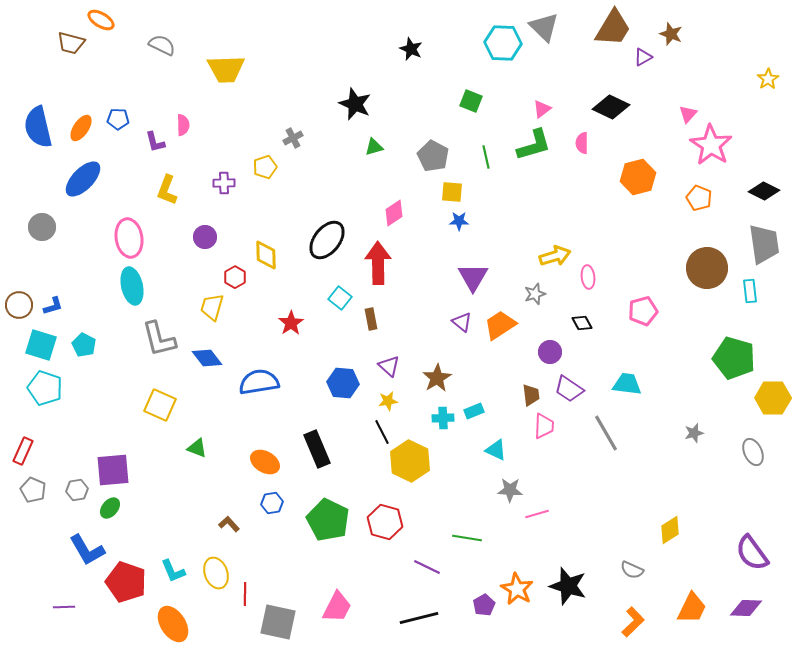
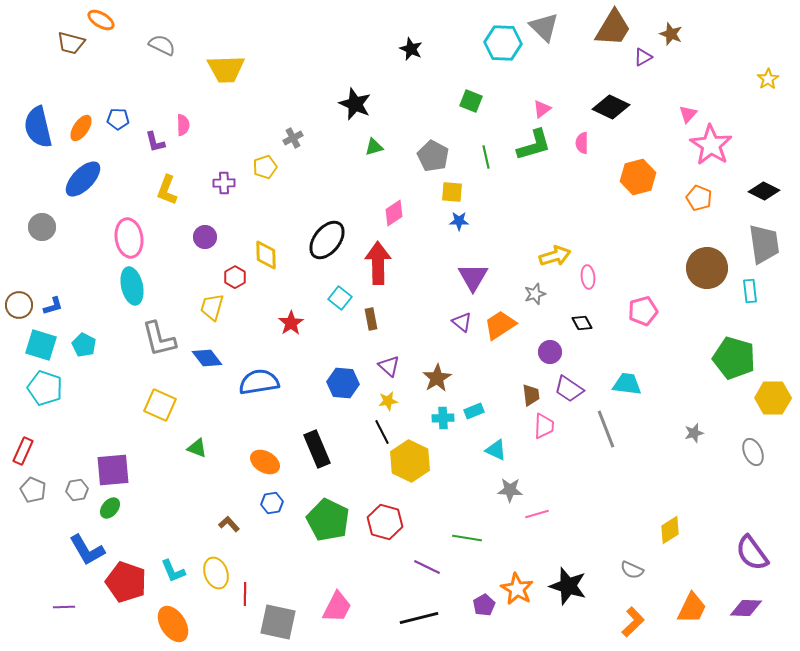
gray line at (606, 433): moved 4 px up; rotated 9 degrees clockwise
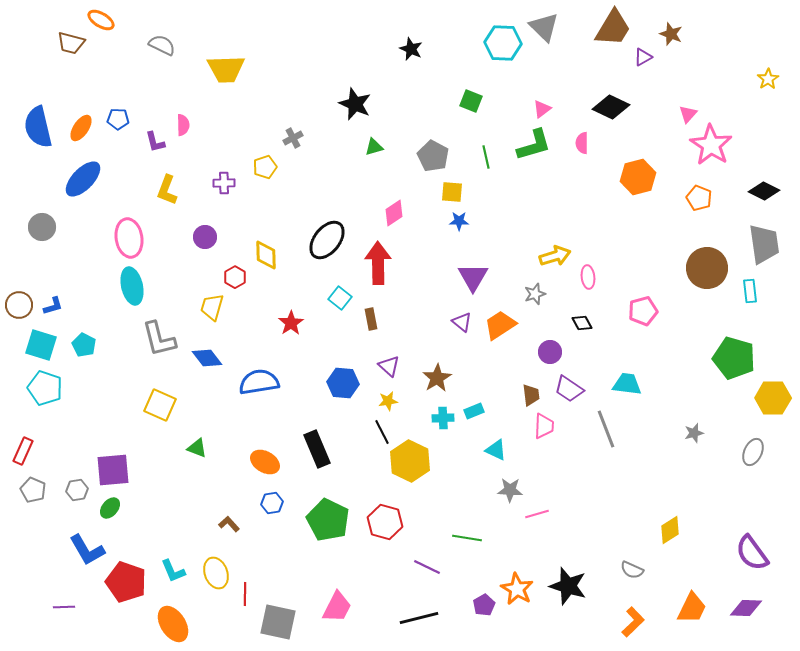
gray ellipse at (753, 452): rotated 48 degrees clockwise
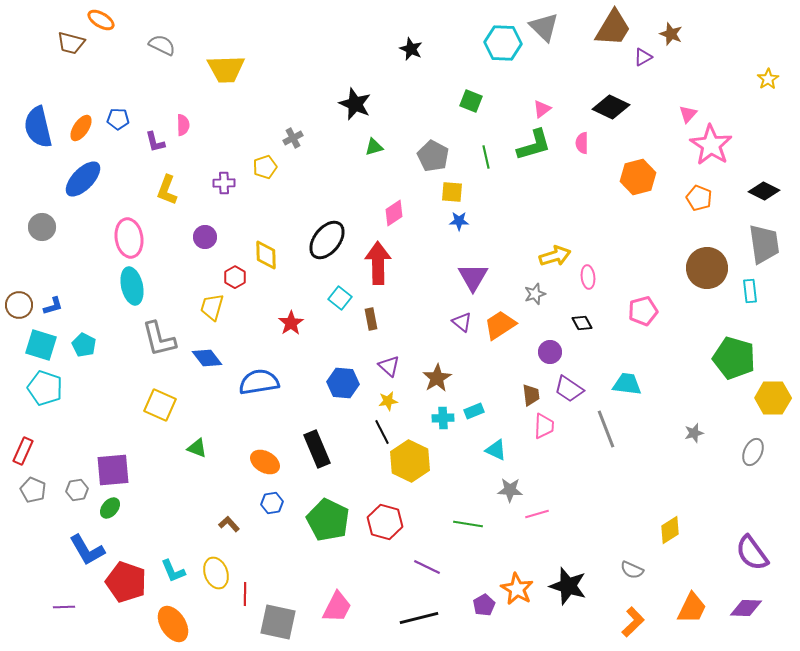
green line at (467, 538): moved 1 px right, 14 px up
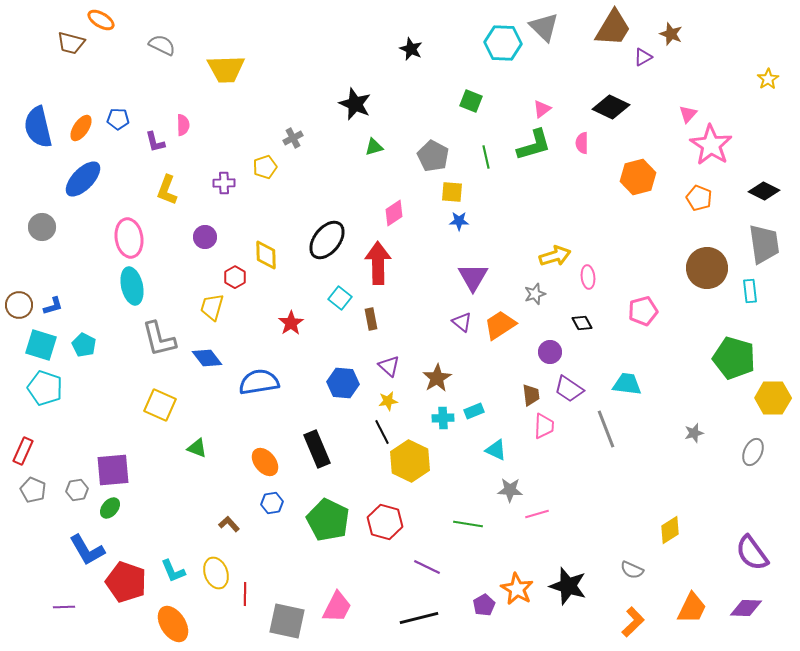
orange ellipse at (265, 462): rotated 20 degrees clockwise
gray square at (278, 622): moved 9 px right, 1 px up
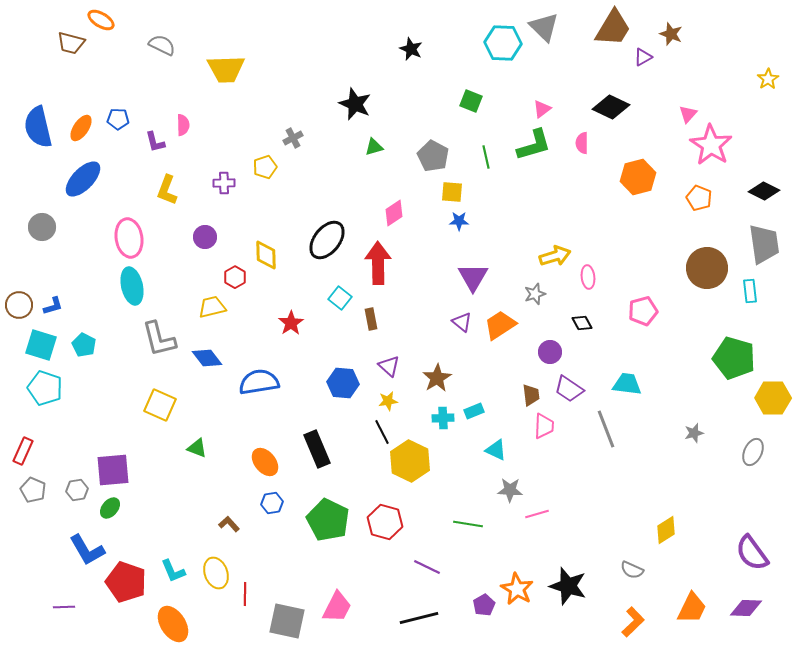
yellow trapezoid at (212, 307): rotated 60 degrees clockwise
yellow diamond at (670, 530): moved 4 px left
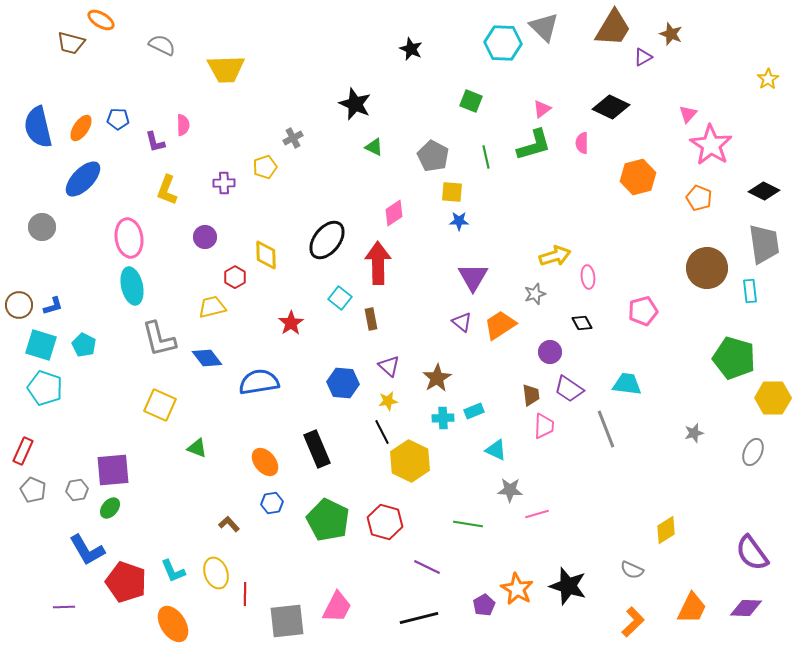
green triangle at (374, 147): rotated 42 degrees clockwise
gray square at (287, 621): rotated 18 degrees counterclockwise
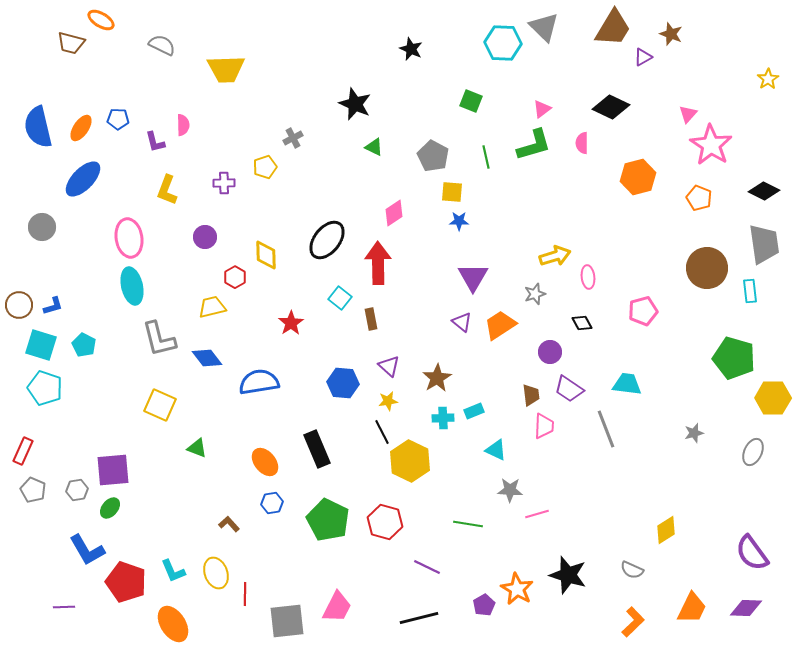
black star at (568, 586): moved 11 px up
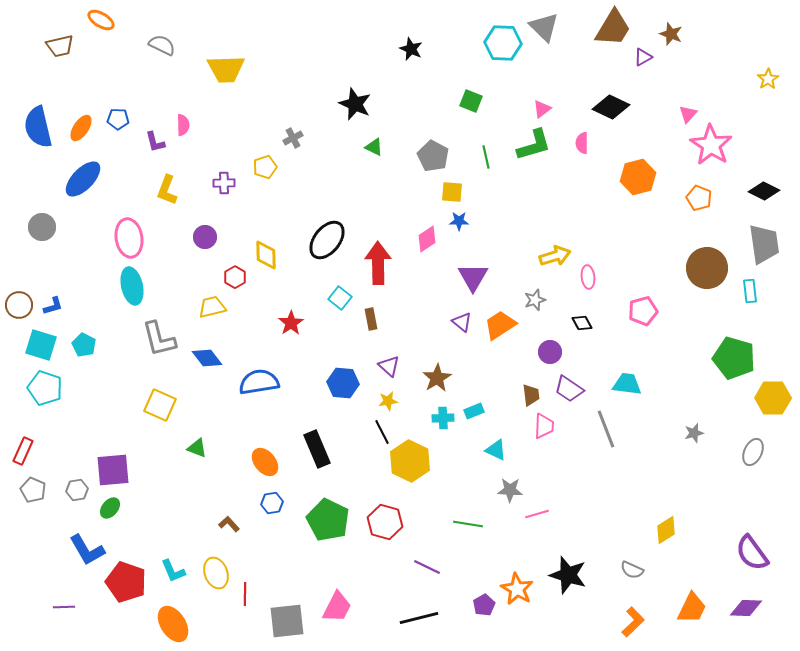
brown trapezoid at (71, 43): moved 11 px left, 3 px down; rotated 28 degrees counterclockwise
pink diamond at (394, 213): moved 33 px right, 26 px down
gray star at (535, 294): moved 6 px down
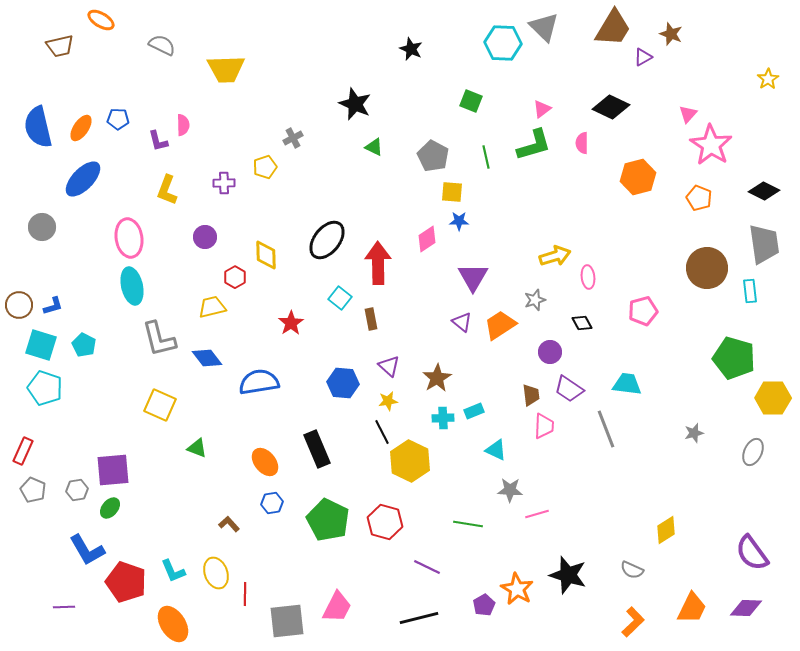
purple L-shape at (155, 142): moved 3 px right, 1 px up
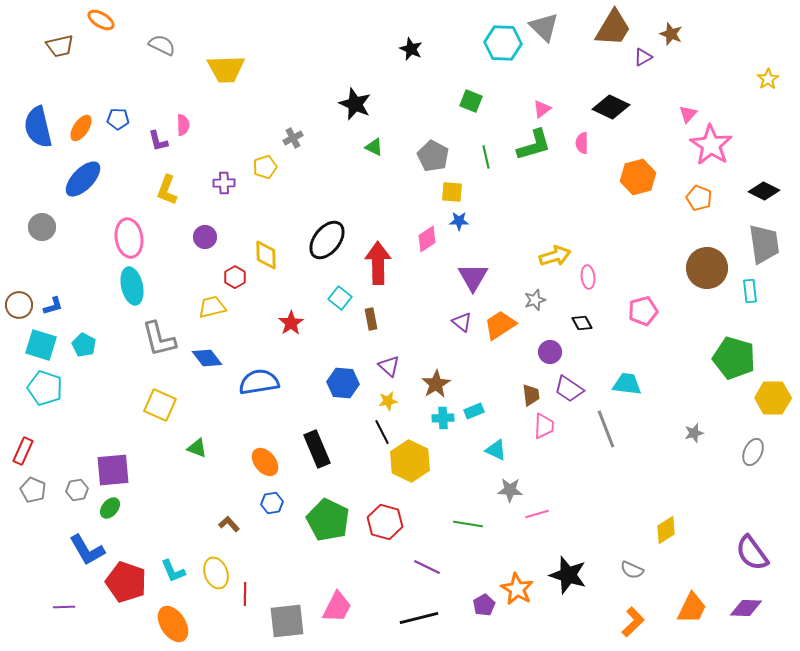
brown star at (437, 378): moved 1 px left, 6 px down
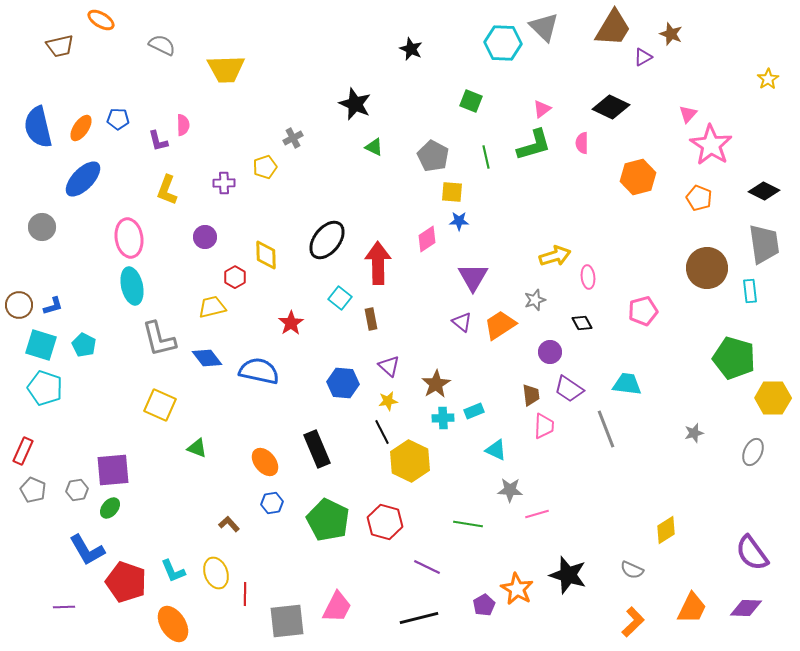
blue semicircle at (259, 382): moved 11 px up; rotated 21 degrees clockwise
